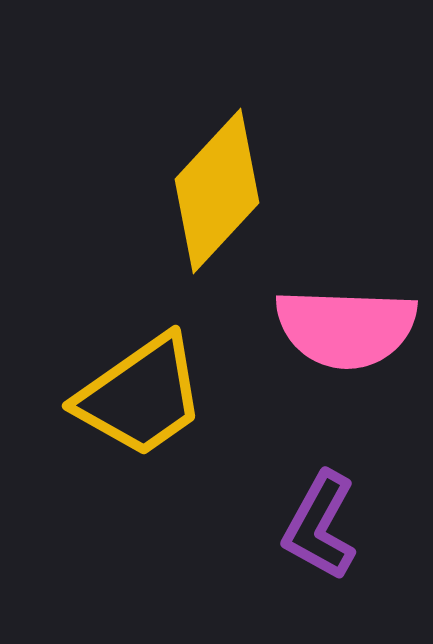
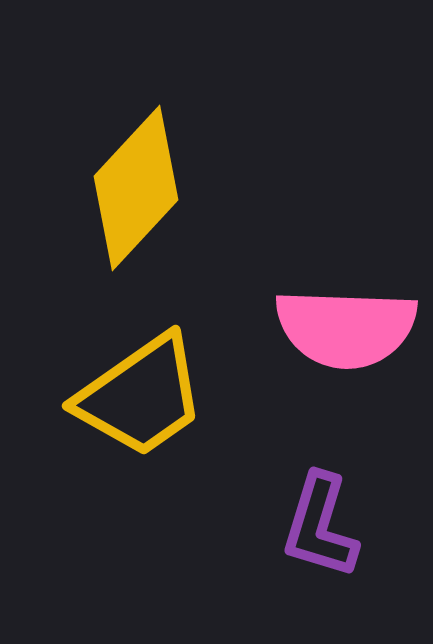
yellow diamond: moved 81 px left, 3 px up
purple L-shape: rotated 12 degrees counterclockwise
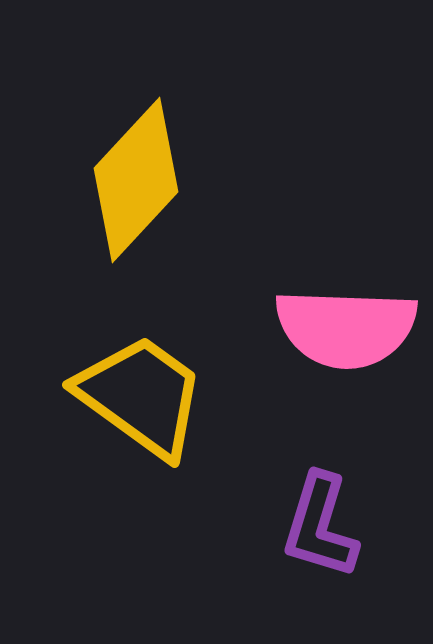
yellow diamond: moved 8 px up
yellow trapezoid: rotated 109 degrees counterclockwise
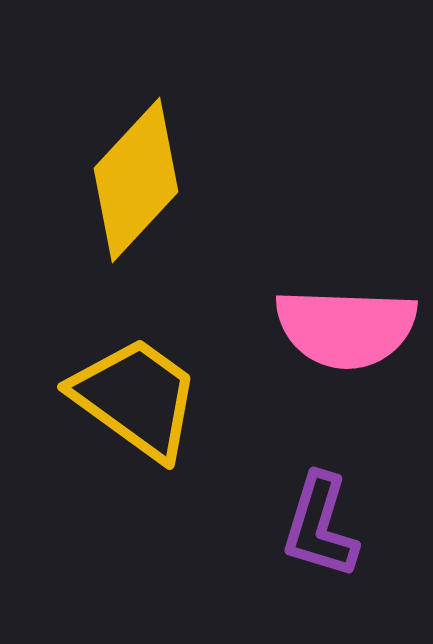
yellow trapezoid: moved 5 px left, 2 px down
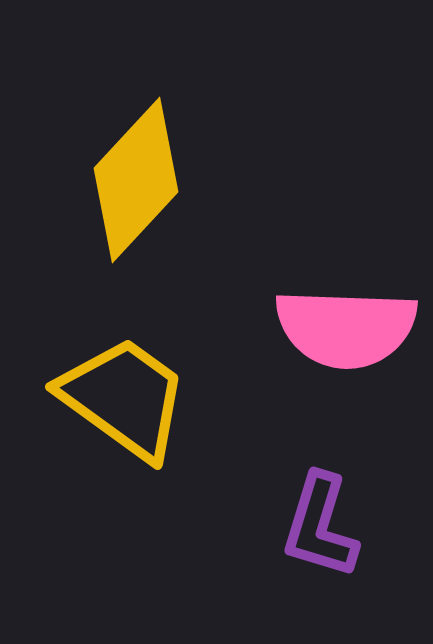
yellow trapezoid: moved 12 px left
